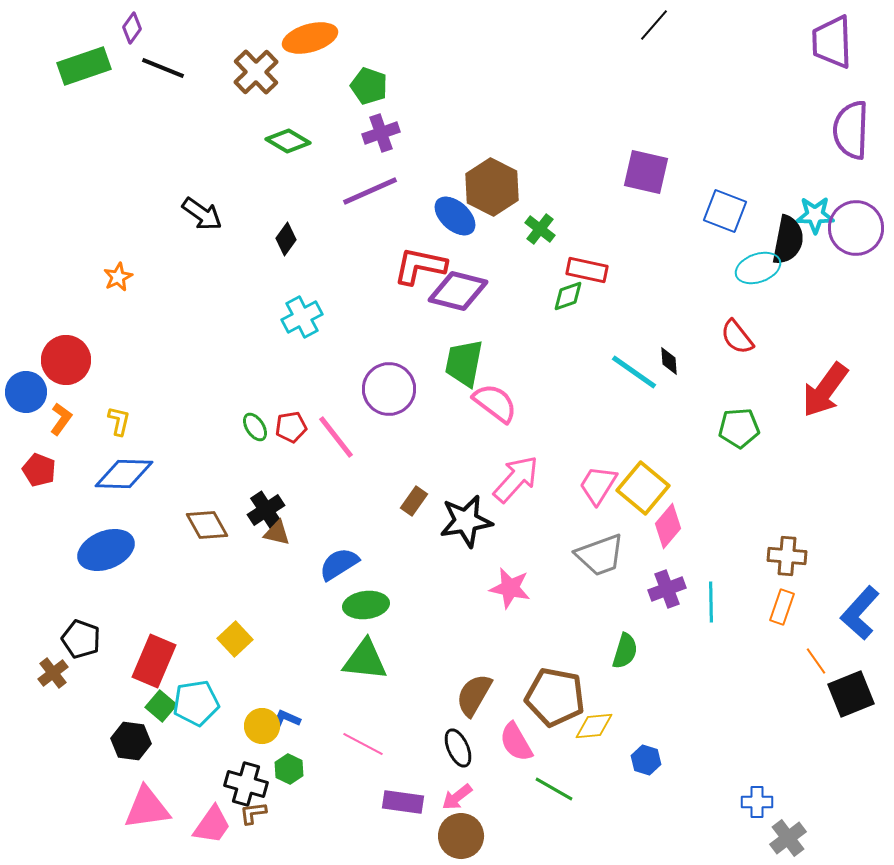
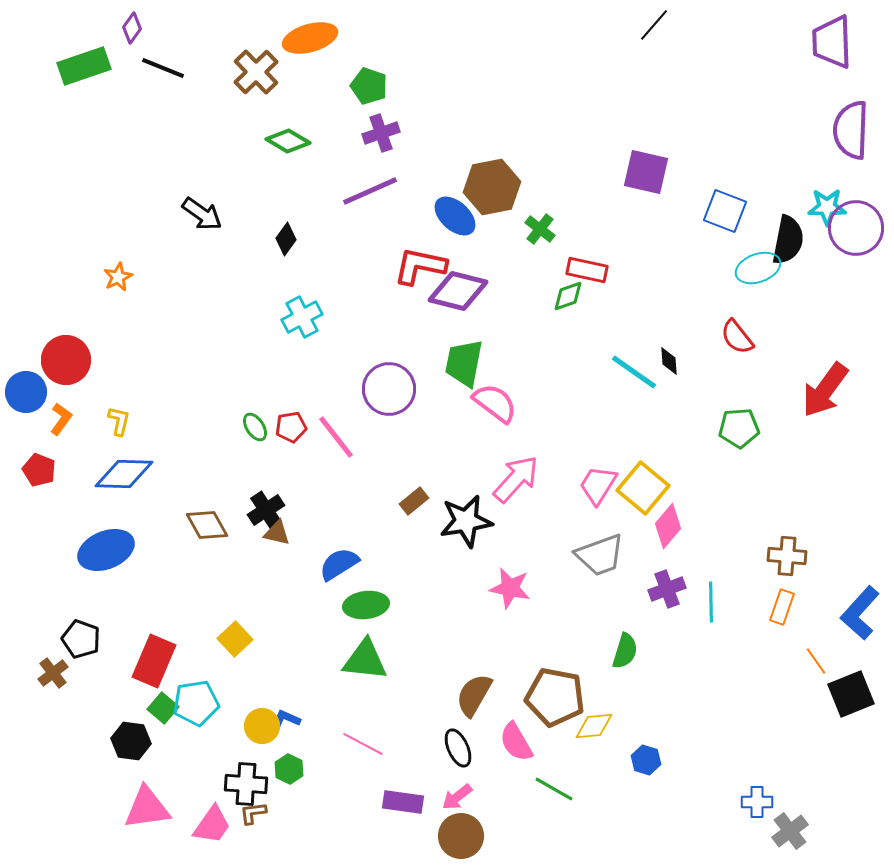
brown hexagon at (492, 187): rotated 22 degrees clockwise
cyan star at (815, 215): moved 12 px right, 8 px up
brown rectangle at (414, 501): rotated 16 degrees clockwise
green square at (161, 706): moved 2 px right, 2 px down
black cross at (246, 784): rotated 12 degrees counterclockwise
gray cross at (788, 838): moved 2 px right, 7 px up
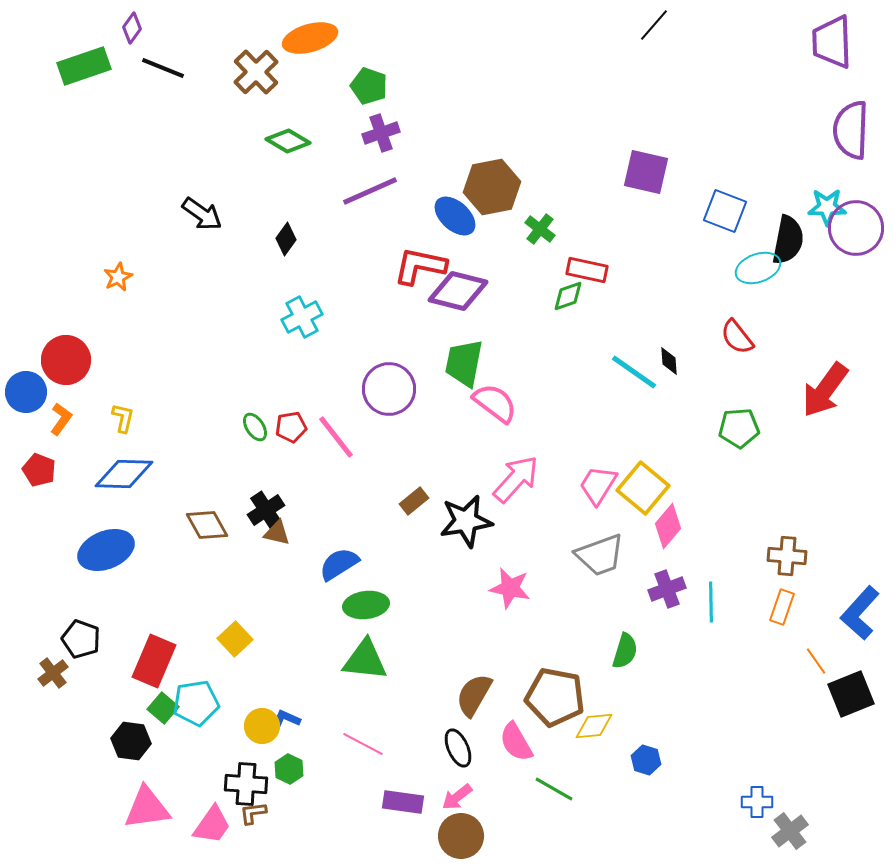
yellow L-shape at (119, 421): moved 4 px right, 3 px up
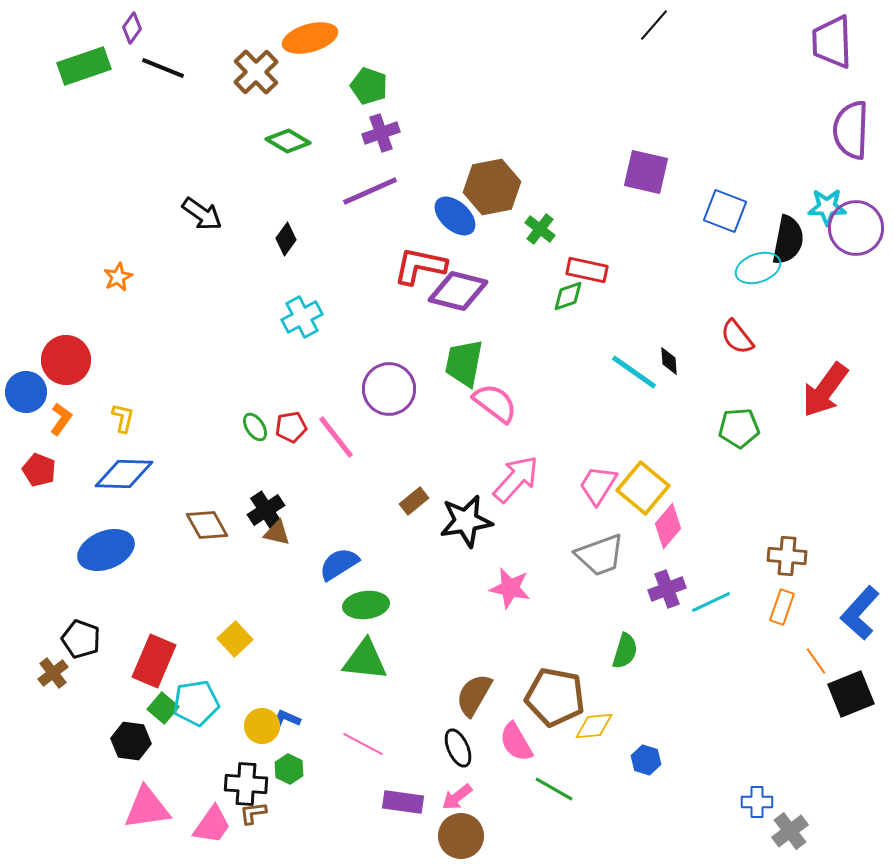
cyan line at (711, 602): rotated 66 degrees clockwise
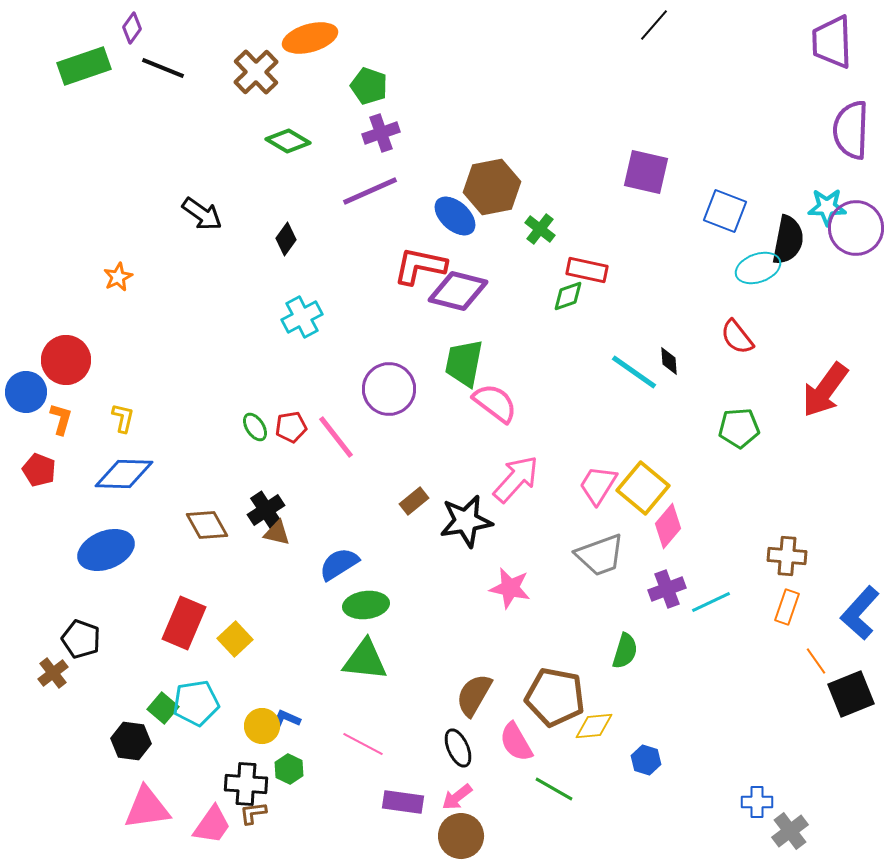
orange L-shape at (61, 419): rotated 20 degrees counterclockwise
orange rectangle at (782, 607): moved 5 px right
red rectangle at (154, 661): moved 30 px right, 38 px up
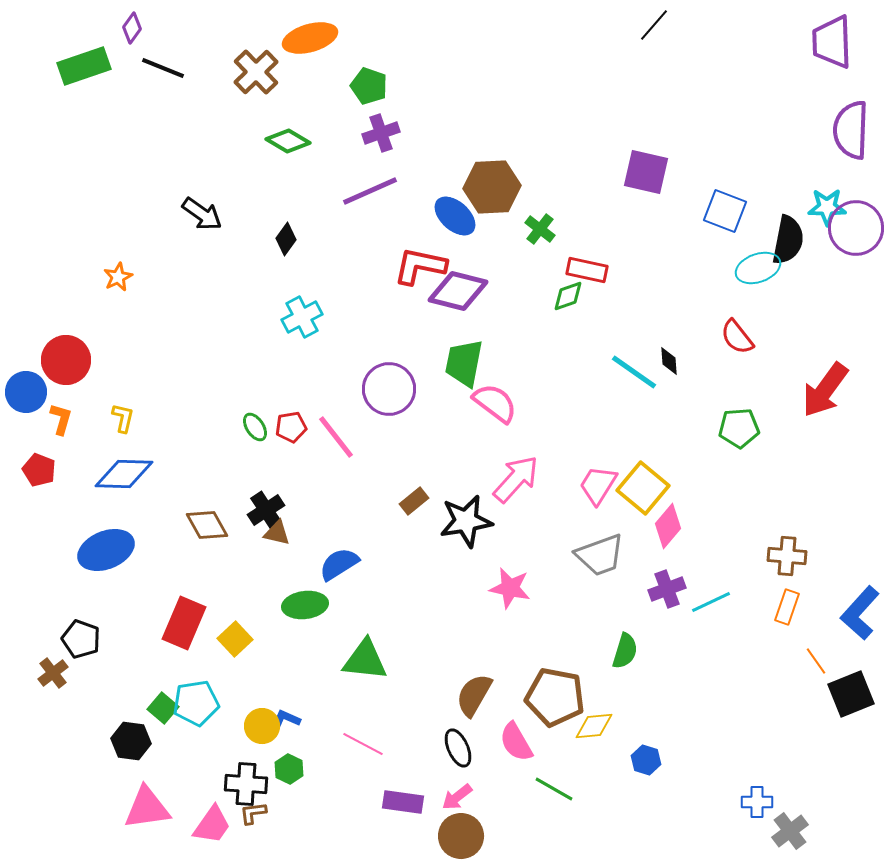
brown hexagon at (492, 187): rotated 8 degrees clockwise
green ellipse at (366, 605): moved 61 px left
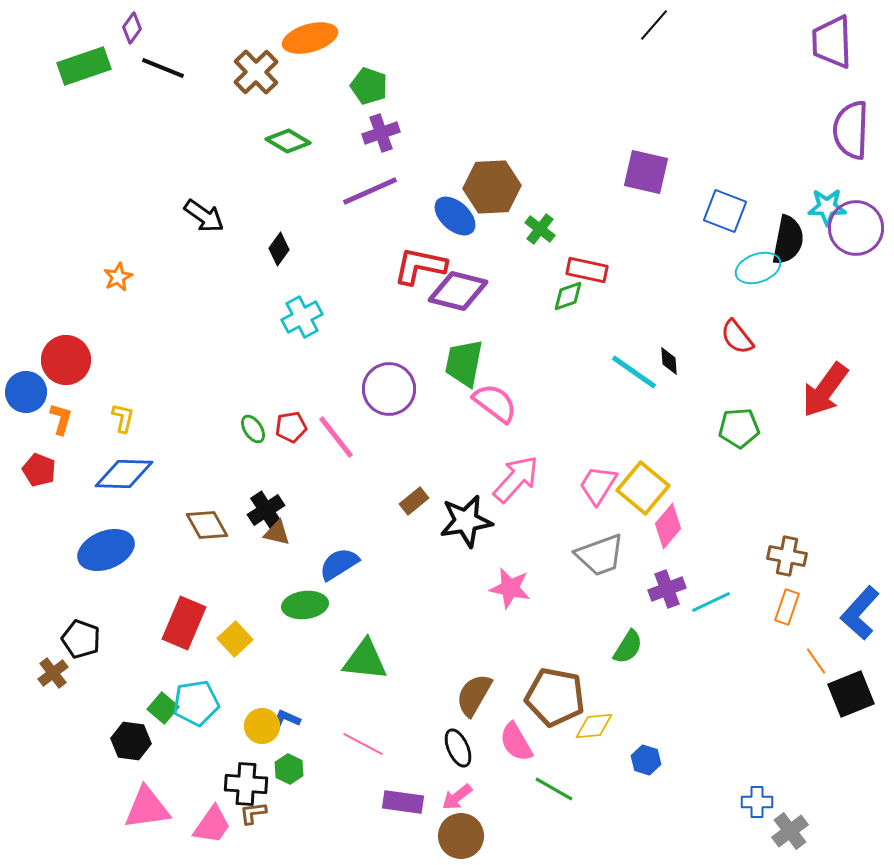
black arrow at (202, 214): moved 2 px right, 2 px down
black diamond at (286, 239): moved 7 px left, 10 px down
green ellipse at (255, 427): moved 2 px left, 2 px down
brown cross at (787, 556): rotated 6 degrees clockwise
green semicircle at (625, 651): moved 3 px right, 4 px up; rotated 15 degrees clockwise
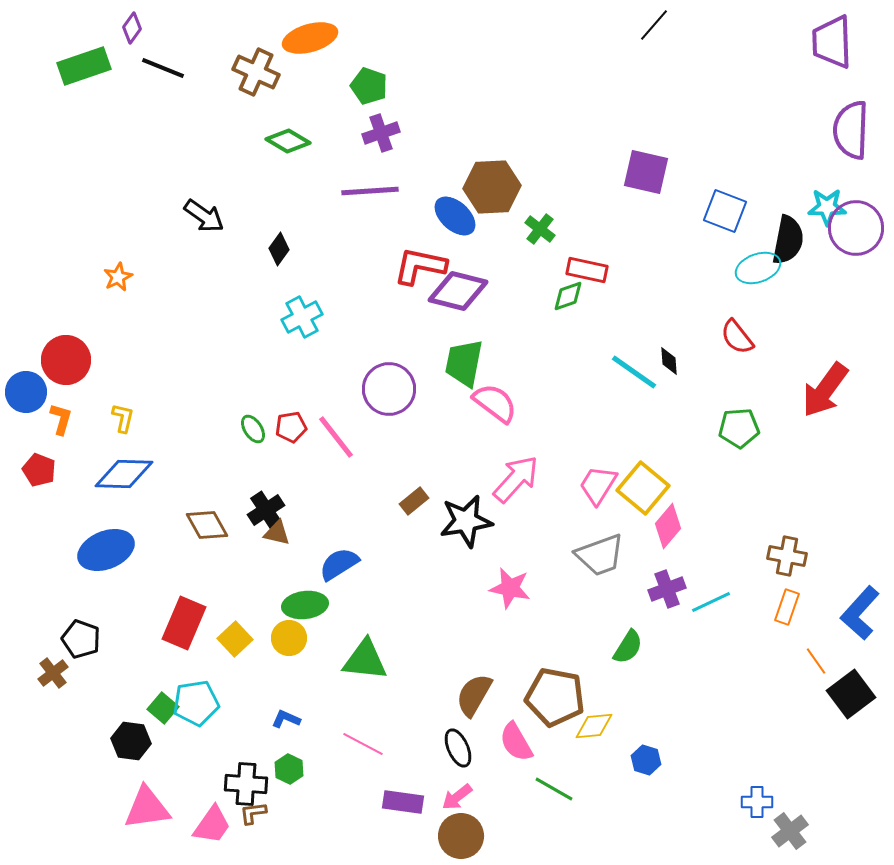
brown cross at (256, 72): rotated 21 degrees counterclockwise
purple line at (370, 191): rotated 20 degrees clockwise
black square at (851, 694): rotated 15 degrees counterclockwise
yellow circle at (262, 726): moved 27 px right, 88 px up
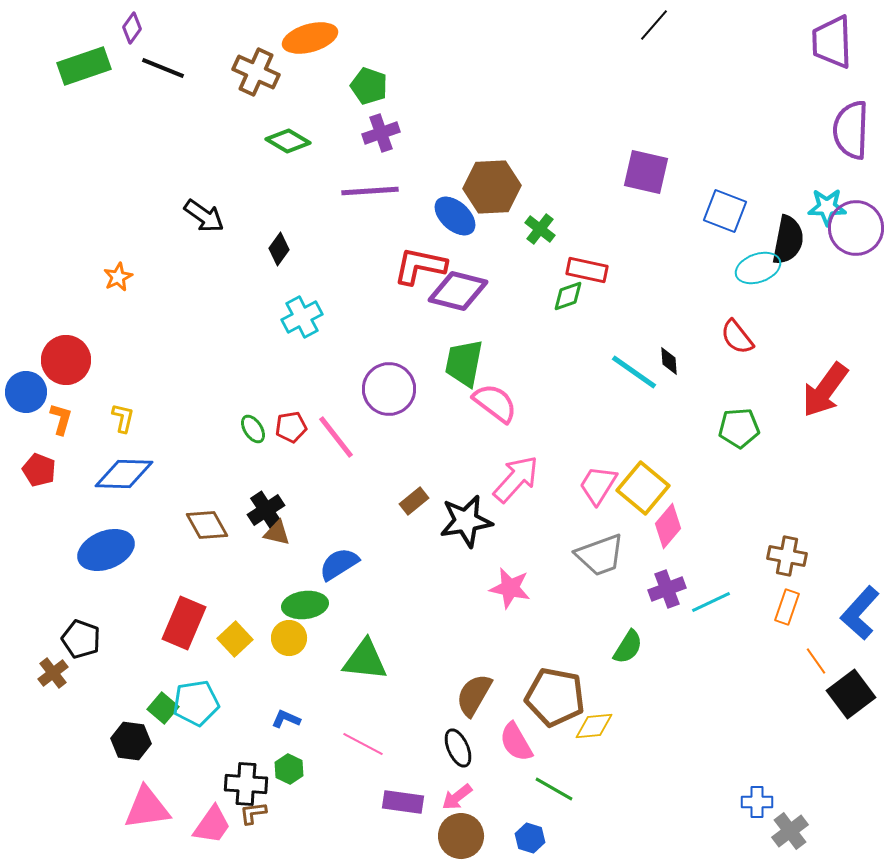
blue hexagon at (646, 760): moved 116 px left, 78 px down
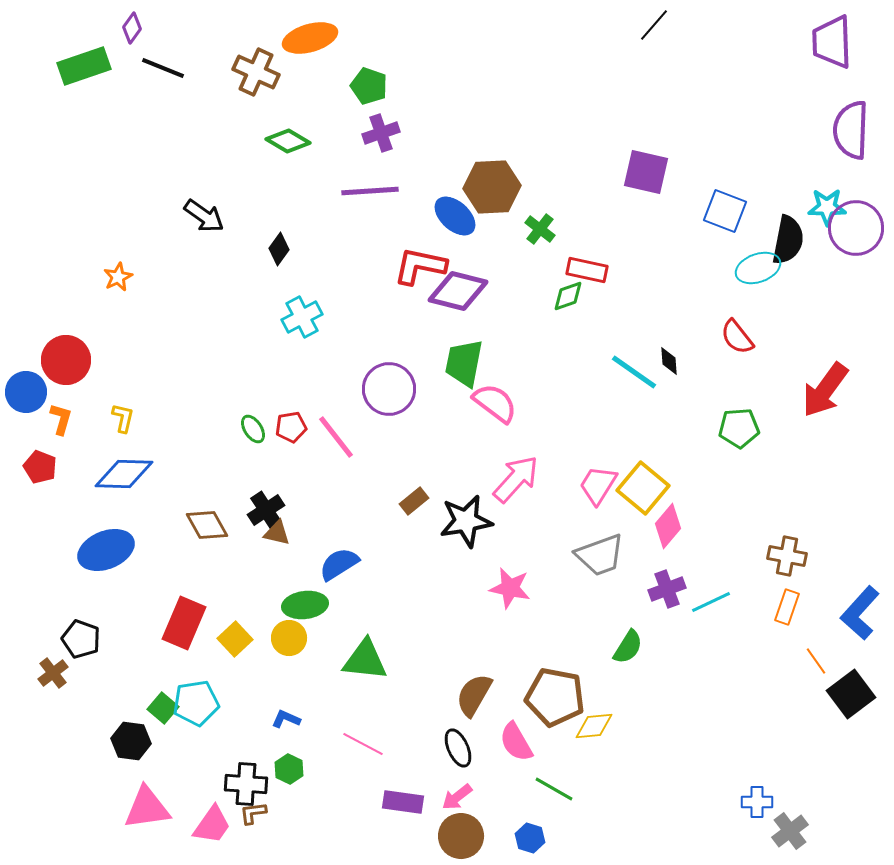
red pentagon at (39, 470): moved 1 px right, 3 px up
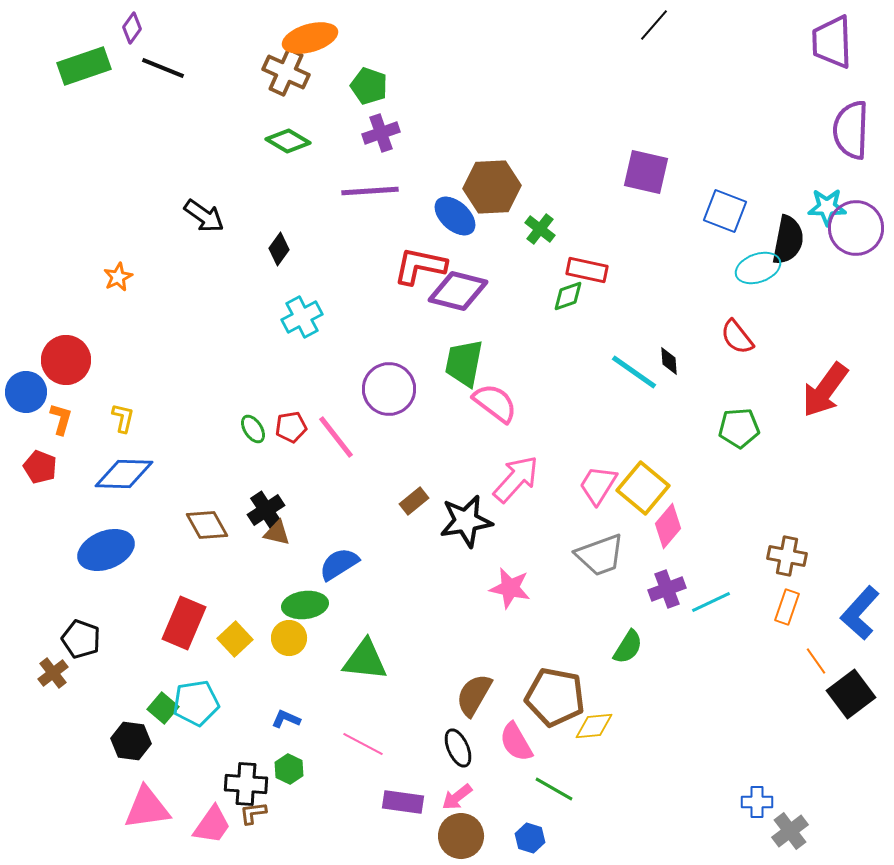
brown cross at (256, 72): moved 30 px right
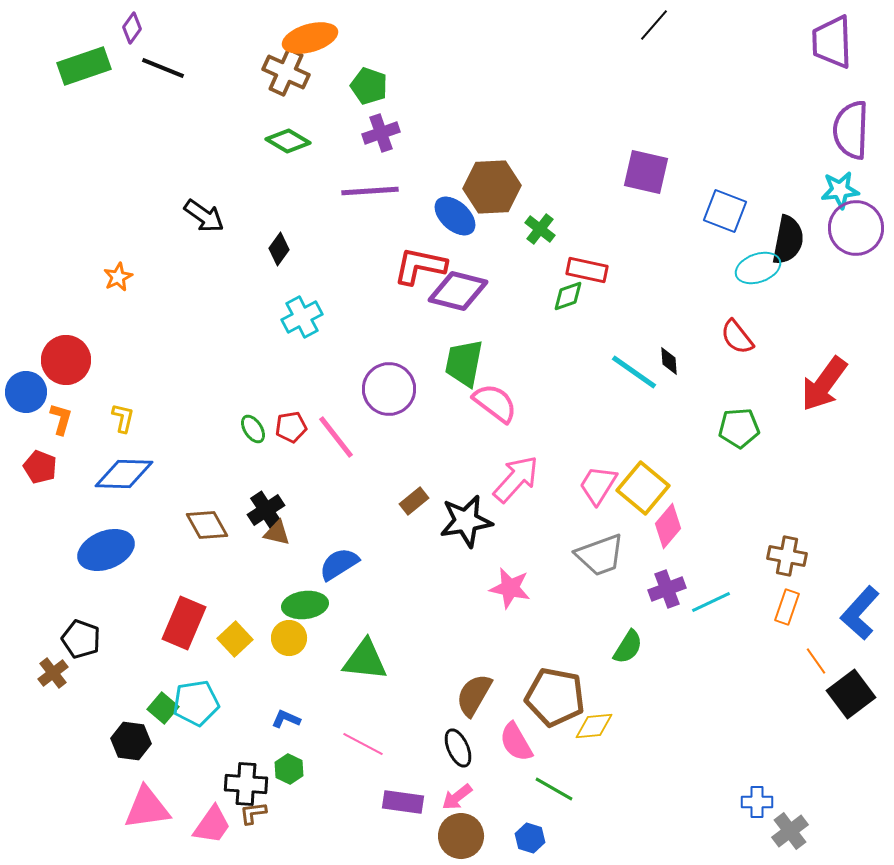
cyan star at (827, 207): moved 13 px right, 17 px up; rotated 6 degrees counterclockwise
red arrow at (825, 390): moved 1 px left, 6 px up
